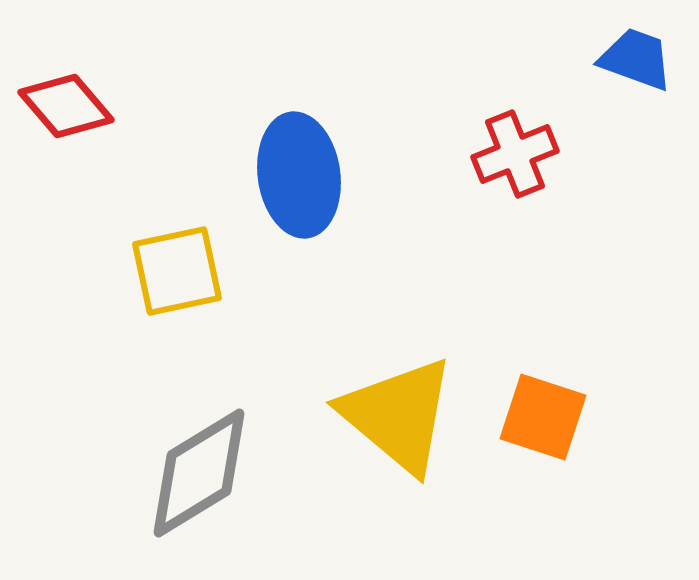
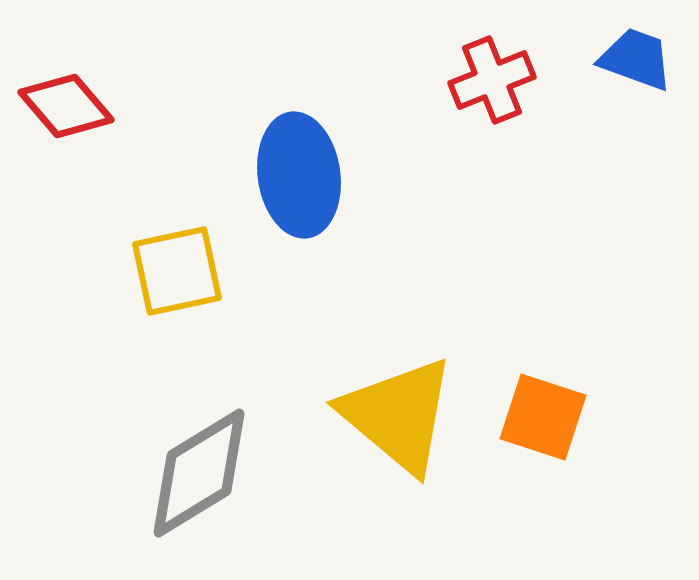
red cross: moved 23 px left, 74 px up
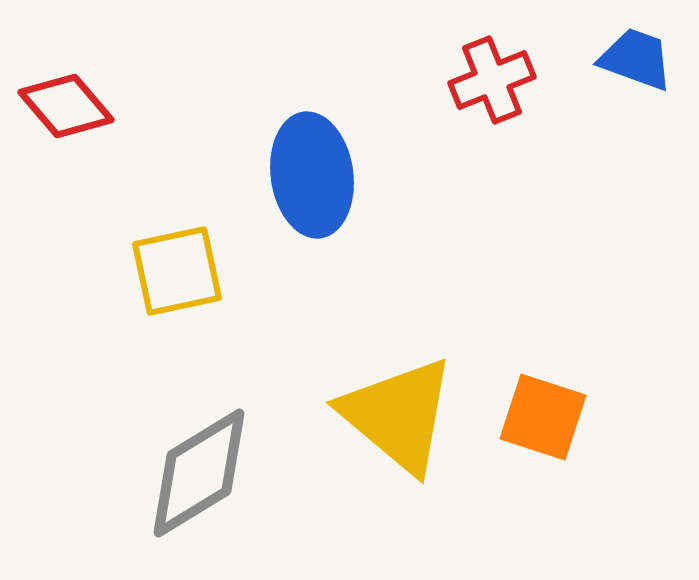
blue ellipse: moved 13 px right
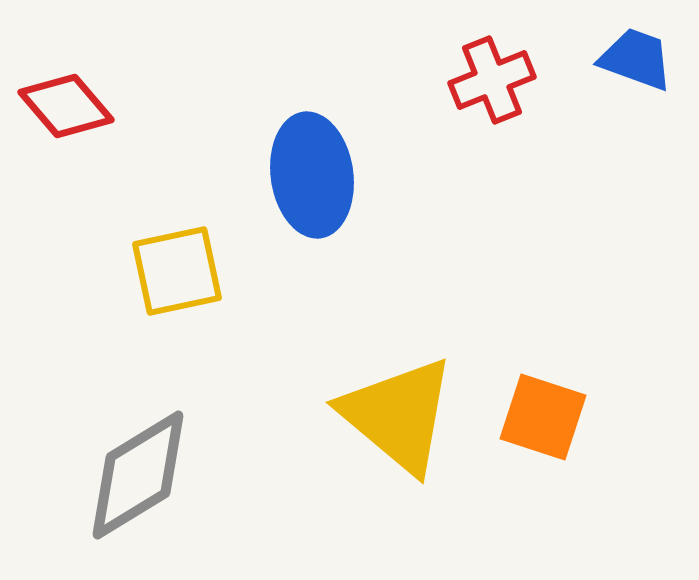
gray diamond: moved 61 px left, 2 px down
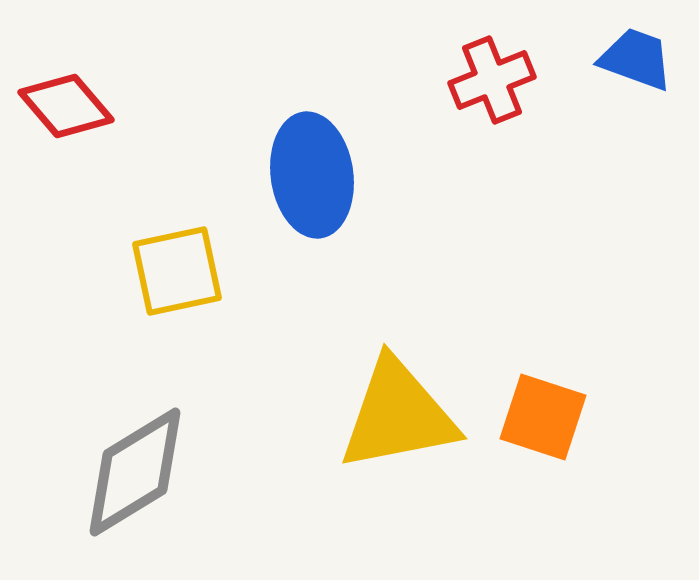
yellow triangle: rotated 51 degrees counterclockwise
gray diamond: moved 3 px left, 3 px up
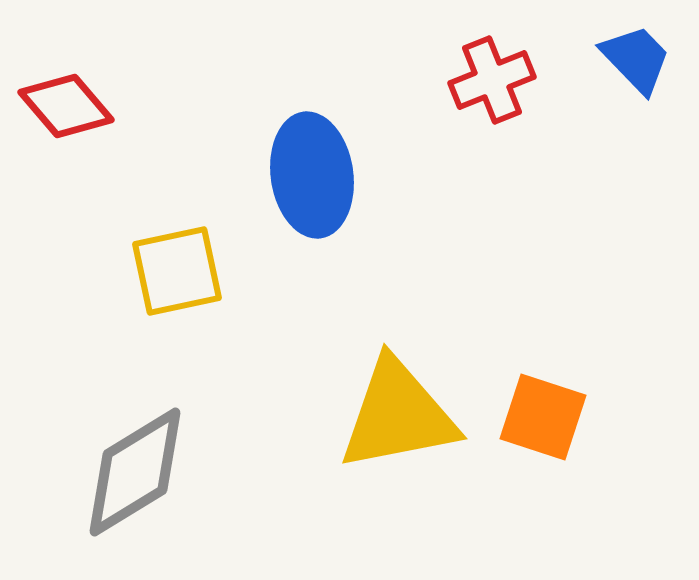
blue trapezoid: rotated 26 degrees clockwise
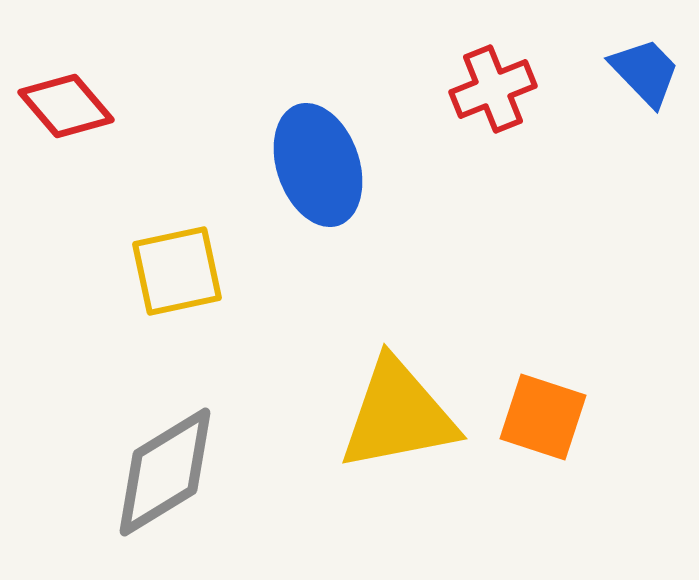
blue trapezoid: moved 9 px right, 13 px down
red cross: moved 1 px right, 9 px down
blue ellipse: moved 6 px right, 10 px up; rotated 11 degrees counterclockwise
gray diamond: moved 30 px right
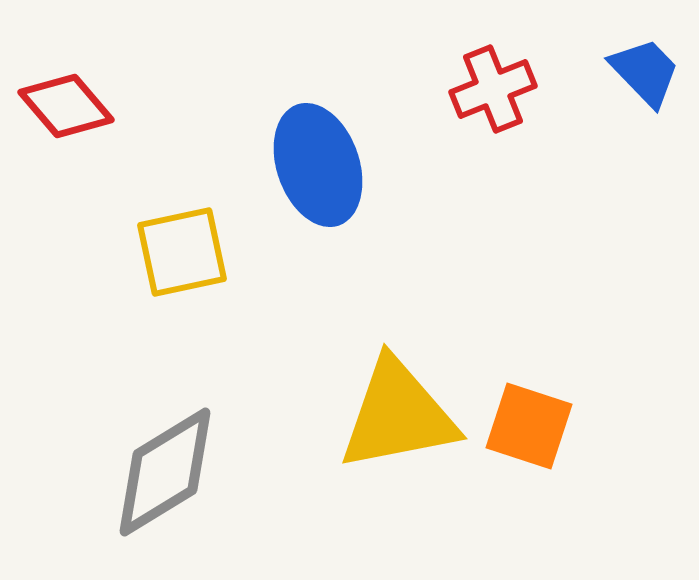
yellow square: moved 5 px right, 19 px up
orange square: moved 14 px left, 9 px down
